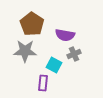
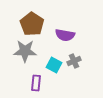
gray cross: moved 7 px down
purple rectangle: moved 7 px left
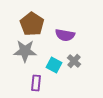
gray cross: rotated 24 degrees counterclockwise
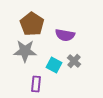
purple rectangle: moved 1 px down
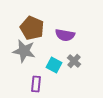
brown pentagon: moved 4 px down; rotated 10 degrees counterclockwise
gray star: moved 1 px left; rotated 10 degrees clockwise
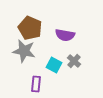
brown pentagon: moved 2 px left
